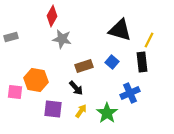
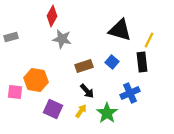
black arrow: moved 11 px right, 3 px down
purple square: rotated 18 degrees clockwise
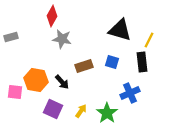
blue square: rotated 24 degrees counterclockwise
black arrow: moved 25 px left, 9 px up
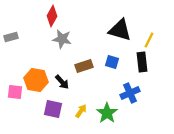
purple square: rotated 12 degrees counterclockwise
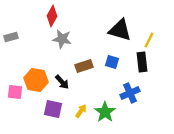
green star: moved 2 px left, 1 px up
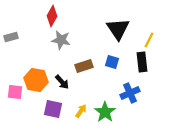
black triangle: moved 2 px left, 1 px up; rotated 40 degrees clockwise
gray star: moved 1 px left, 1 px down
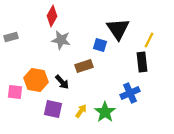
blue square: moved 12 px left, 17 px up
